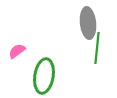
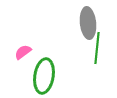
pink semicircle: moved 6 px right, 1 px down
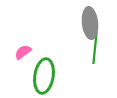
gray ellipse: moved 2 px right
green line: moved 2 px left
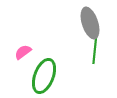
gray ellipse: rotated 12 degrees counterclockwise
green ellipse: rotated 12 degrees clockwise
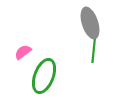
green line: moved 1 px left, 1 px up
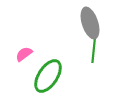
pink semicircle: moved 1 px right, 2 px down
green ellipse: moved 4 px right; rotated 12 degrees clockwise
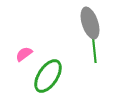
green line: rotated 12 degrees counterclockwise
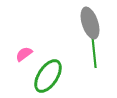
green line: moved 5 px down
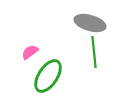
gray ellipse: rotated 56 degrees counterclockwise
pink semicircle: moved 6 px right, 2 px up
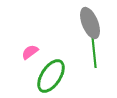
gray ellipse: rotated 52 degrees clockwise
green ellipse: moved 3 px right
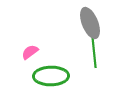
green ellipse: rotated 56 degrees clockwise
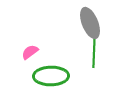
green line: rotated 8 degrees clockwise
